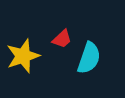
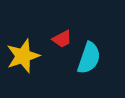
red trapezoid: rotated 15 degrees clockwise
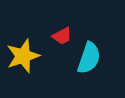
red trapezoid: moved 3 px up
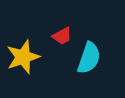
yellow star: moved 1 px down
